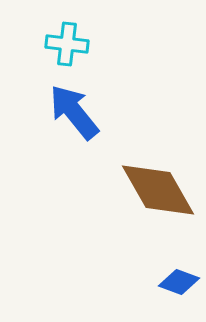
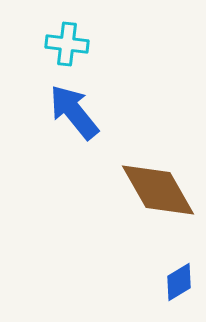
blue diamond: rotated 51 degrees counterclockwise
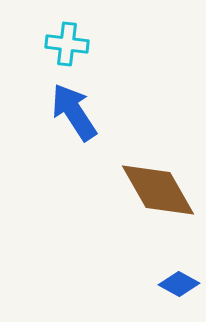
blue arrow: rotated 6 degrees clockwise
blue diamond: moved 2 px down; rotated 60 degrees clockwise
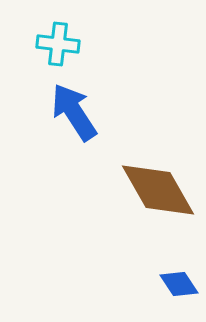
cyan cross: moved 9 px left
blue diamond: rotated 27 degrees clockwise
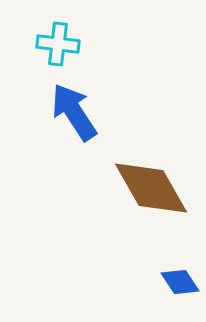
brown diamond: moved 7 px left, 2 px up
blue diamond: moved 1 px right, 2 px up
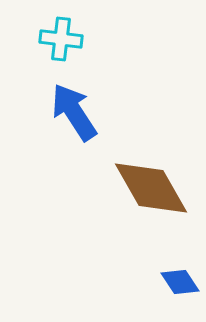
cyan cross: moved 3 px right, 5 px up
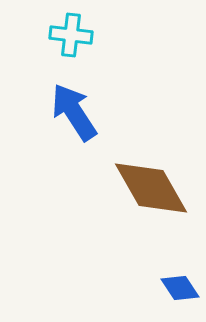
cyan cross: moved 10 px right, 4 px up
blue diamond: moved 6 px down
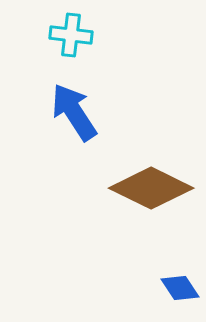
brown diamond: rotated 34 degrees counterclockwise
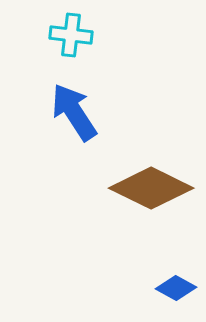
blue diamond: moved 4 px left; rotated 27 degrees counterclockwise
